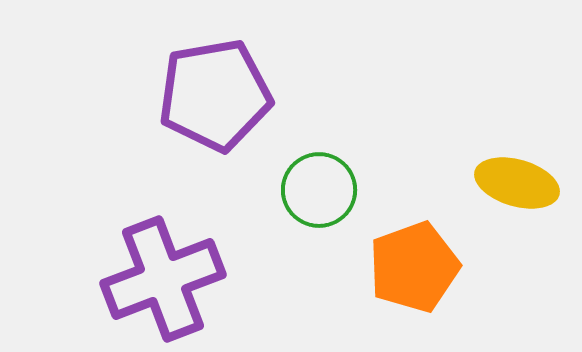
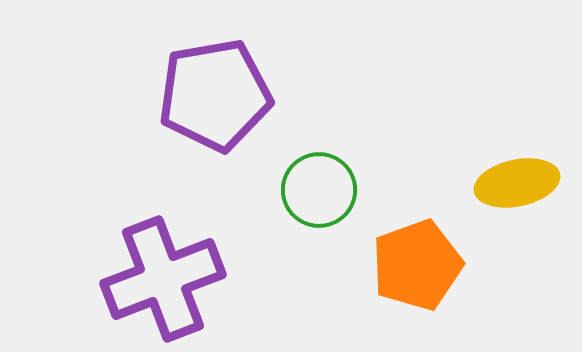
yellow ellipse: rotated 28 degrees counterclockwise
orange pentagon: moved 3 px right, 2 px up
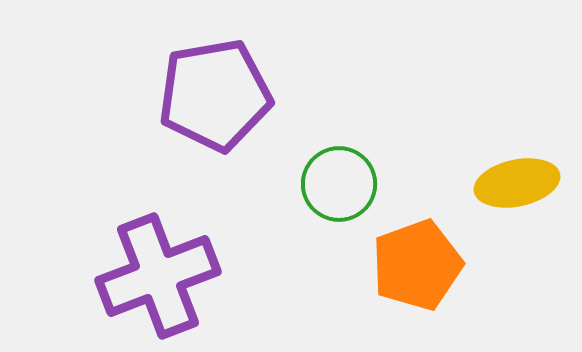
green circle: moved 20 px right, 6 px up
purple cross: moved 5 px left, 3 px up
